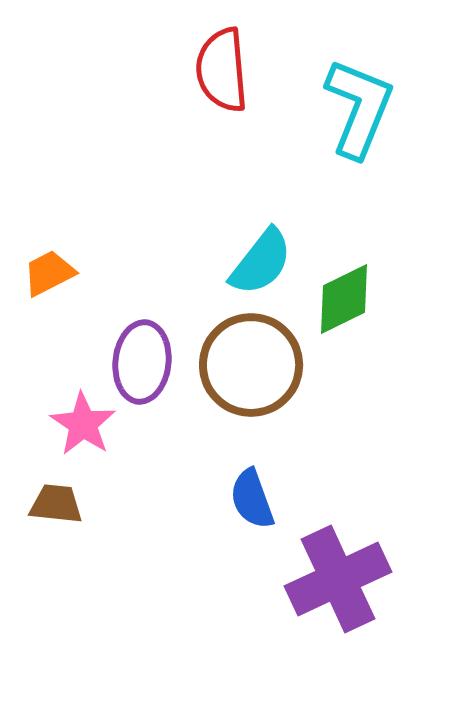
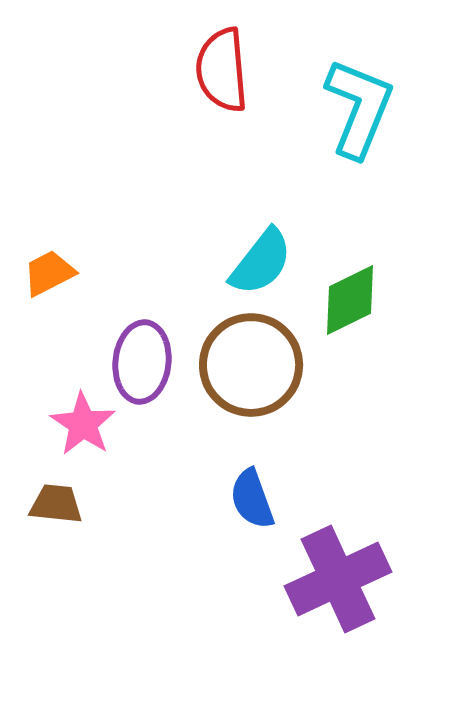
green diamond: moved 6 px right, 1 px down
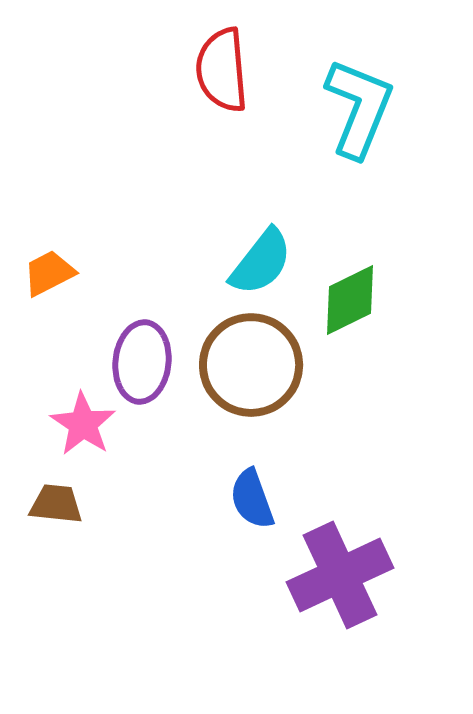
purple cross: moved 2 px right, 4 px up
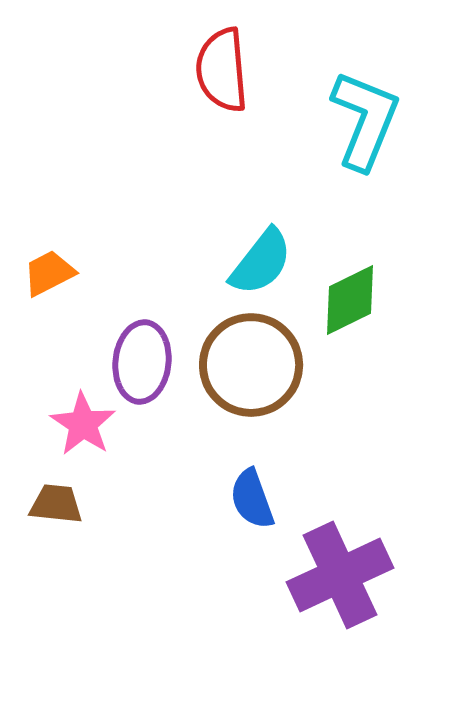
cyan L-shape: moved 6 px right, 12 px down
